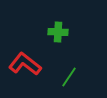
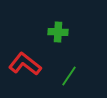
green line: moved 1 px up
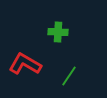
red L-shape: rotated 8 degrees counterclockwise
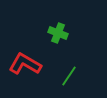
green cross: moved 1 px down; rotated 18 degrees clockwise
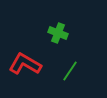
green line: moved 1 px right, 5 px up
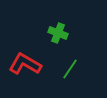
green line: moved 2 px up
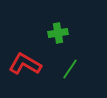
green cross: rotated 30 degrees counterclockwise
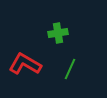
green line: rotated 10 degrees counterclockwise
